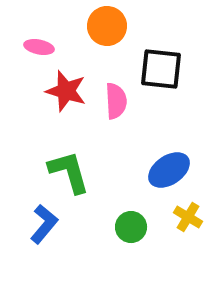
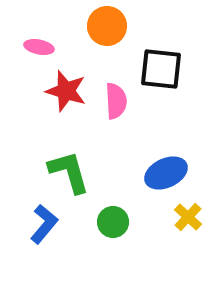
blue ellipse: moved 3 px left, 3 px down; rotated 9 degrees clockwise
yellow cross: rotated 12 degrees clockwise
green circle: moved 18 px left, 5 px up
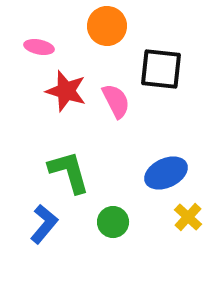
pink semicircle: rotated 24 degrees counterclockwise
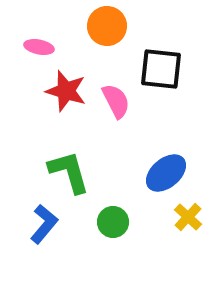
blue ellipse: rotated 15 degrees counterclockwise
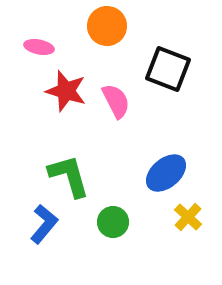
black square: moved 7 px right; rotated 15 degrees clockwise
green L-shape: moved 4 px down
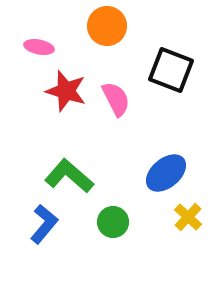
black square: moved 3 px right, 1 px down
pink semicircle: moved 2 px up
green L-shape: rotated 33 degrees counterclockwise
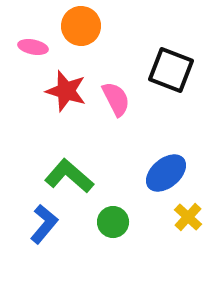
orange circle: moved 26 px left
pink ellipse: moved 6 px left
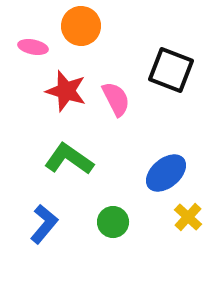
green L-shape: moved 17 px up; rotated 6 degrees counterclockwise
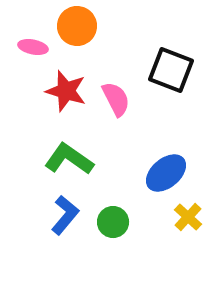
orange circle: moved 4 px left
blue L-shape: moved 21 px right, 9 px up
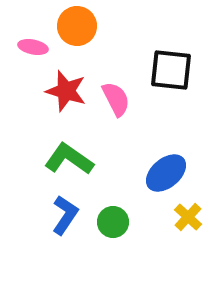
black square: rotated 15 degrees counterclockwise
blue L-shape: rotated 6 degrees counterclockwise
